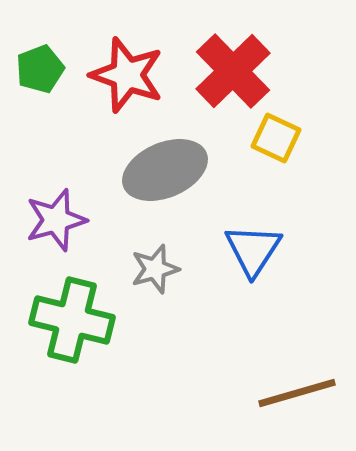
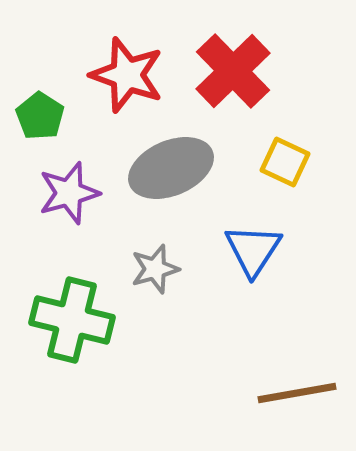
green pentagon: moved 47 px down; rotated 18 degrees counterclockwise
yellow square: moved 9 px right, 24 px down
gray ellipse: moved 6 px right, 2 px up
purple star: moved 13 px right, 27 px up
brown line: rotated 6 degrees clockwise
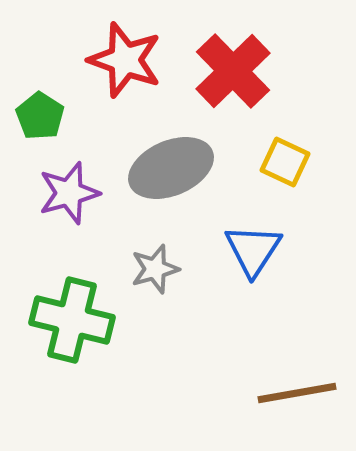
red star: moved 2 px left, 15 px up
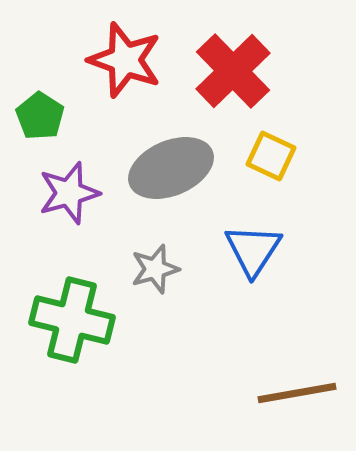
yellow square: moved 14 px left, 6 px up
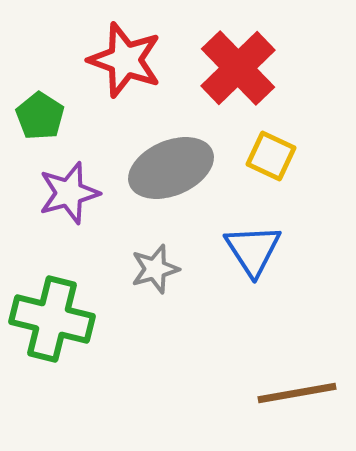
red cross: moved 5 px right, 3 px up
blue triangle: rotated 6 degrees counterclockwise
green cross: moved 20 px left, 1 px up
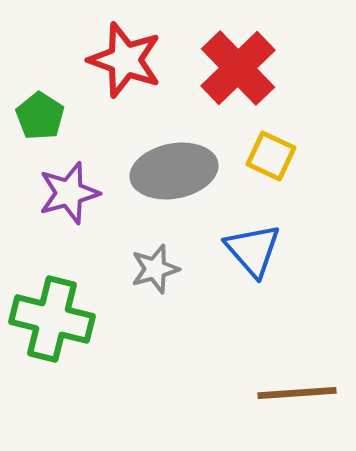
gray ellipse: moved 3 px right, 3 px down; rotated 12 degrees clockwise
blue triangle: rotated 8 degrees counterclockwise
brown line: rotated 6 degrees clockwise
